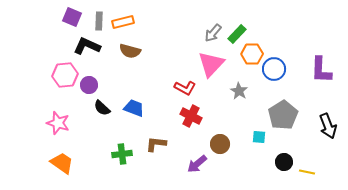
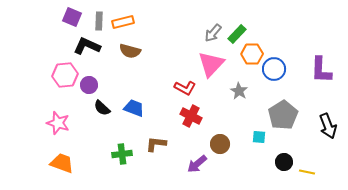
orange trapezoid: rotated 15 degrees counterclockwise
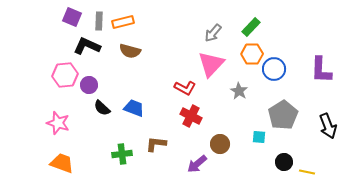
green rectangle: moved 14 px right, 7 px up
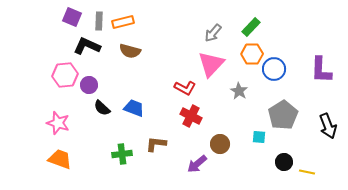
orange trapezoid: moved 2 px left, 4 px up
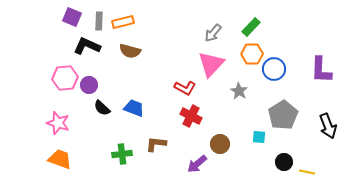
pink hexagon: moved 3 px down
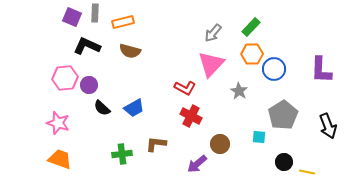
gray rectangle: moved 4 px left, 8 px up
blue trapezoid: rotated 130 degrees clockwise
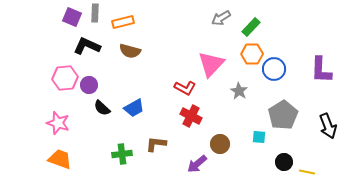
gray arrow: moved 8 px right, 15 px up; rotated 18 degrees clockwise
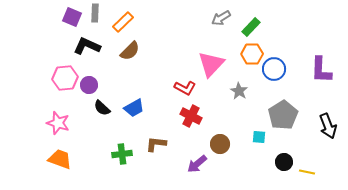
orange rectangle: rotated 30 degrees counterclockwise
brown semicircle: rotated 60 degrees counterclockwise
